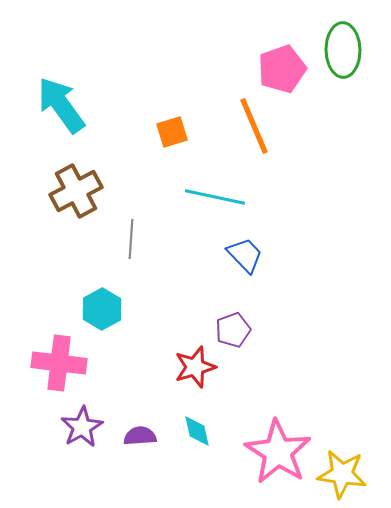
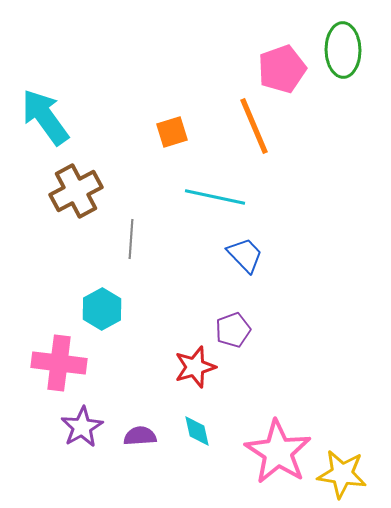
cyan arrow: moved 16 px left, 12 px down
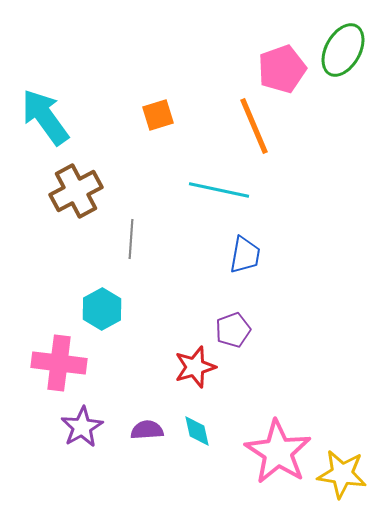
green ellipse: rotated 30 degrees clockwise
orange square: moved 14 px left, 17 px up
cyan line: moved 4 px right, 7 px up
blue trapezoid: rotated 54 degrees clockwise
purple semicircle: moved 7 px right, 6 px up
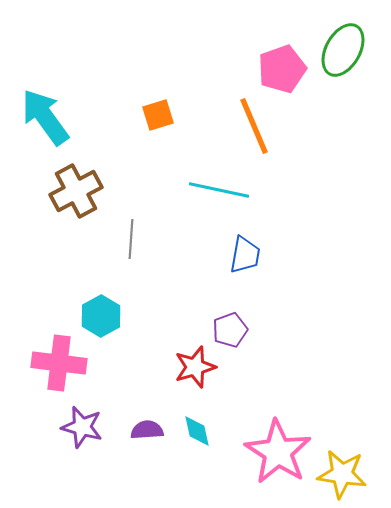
cyan hexagon: moved 1 px left, 7 px down
purple pentagon: moved 3 px left
purple star: rotated 27 degrees counterclockwise
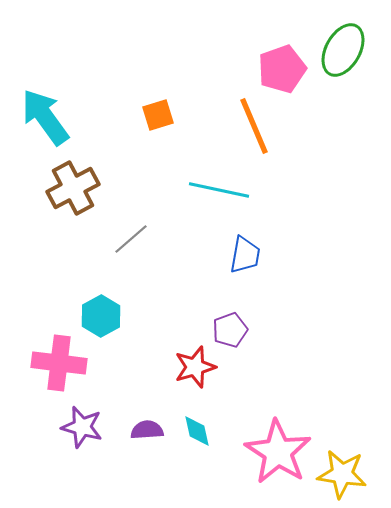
brown cross: moved 3 px left, 3 px up
gray line: rotated 45 degrees clockwise
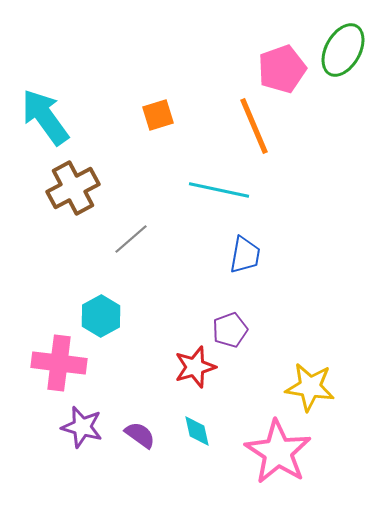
purple semicircle: moved 7 px left, 5 px down; rotated 40 degrees clockwise
yellow star: moved 32 px left, 87 px up
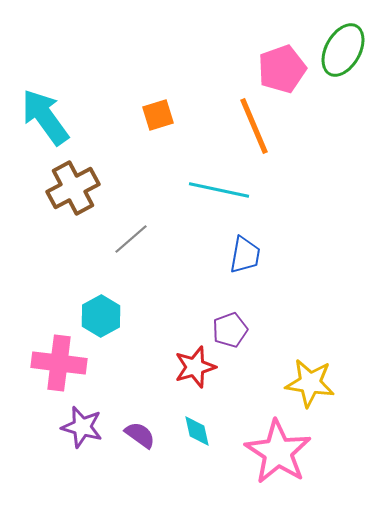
yellow star: moved 4 px up
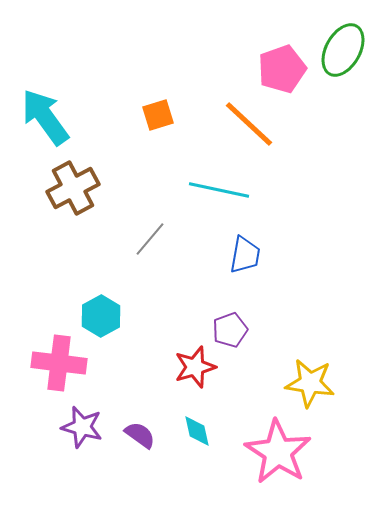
orange line: moved 5 px left, 2 px up; rotated 24 degrees counterclockwise
gray line: moved 19 px right; rotated 9 degrees counterclockwise
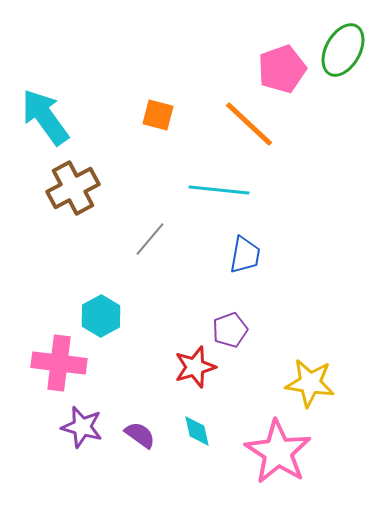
orange square: rotated 32 degrees clockwise
cyan line: rotated 6 degrees counterclockwise
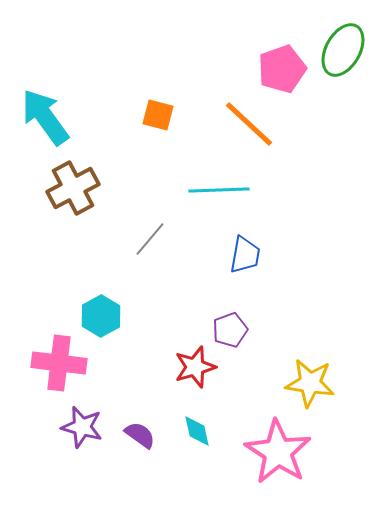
cyan line: rotated 8 degrees counterclockwise
